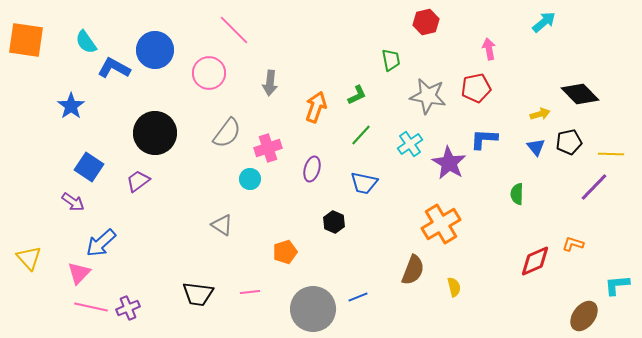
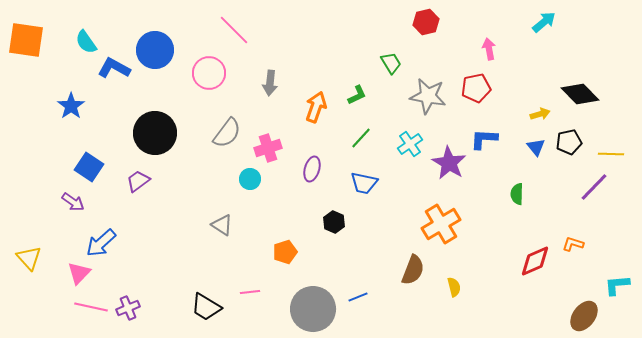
green trapezoid at (391, 60): moved 3 px down; rotated 20 degrees counterclockwise
green line at (361, 135): moved 3 px down
black trapezoid at (198, 294): moved 8 px right, 13 px down; rotated 24 degrees clockwise
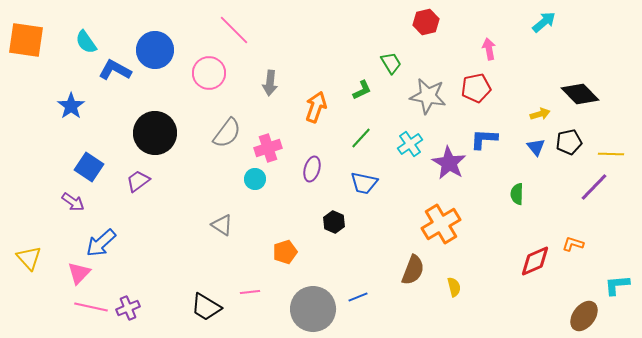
blue L-shape at (114, 68): moved 1 px right, 2 px down
green L-shape at (357, 95): moved 5 px right, 5 px up
cyan circle at (250, 179): moved 5 px right
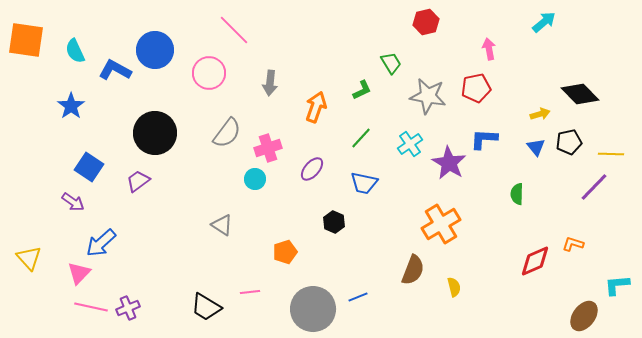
cyan semicircle at (86, 42): moved 11 px left, 9 px down; rotated 10 degrees clockwise
purple ellipse at (312, 169): rotated 25 degrees clockwise
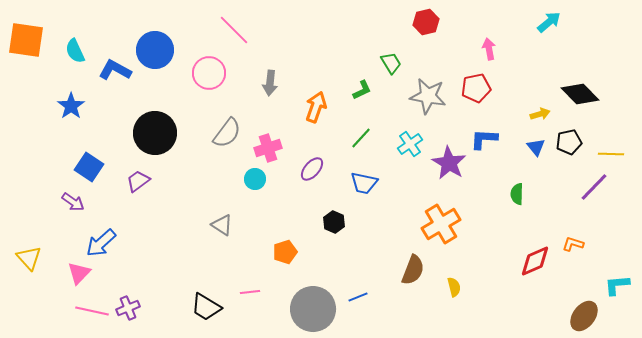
cyan arrow at (544, 22): moved 5 px right
pink line at (91, 307): moved 1 px right, 4 px down
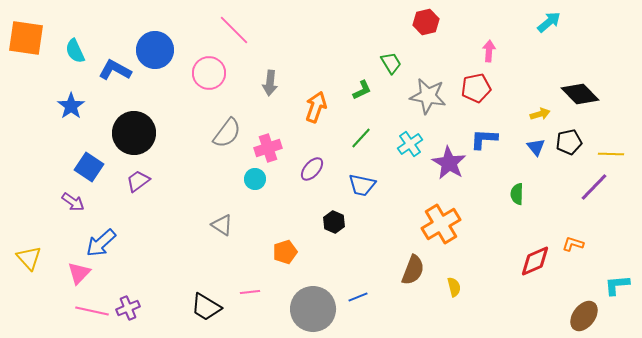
orange square at (26, 40): moved 2 px up
pink arrow at (489, 49): moved 2 px down; rotated 15 degrees clockwise
black circle at (155, 133): moved 21 px left
blue trapezoid at (364, 183): moved 2 px left, 2 px down
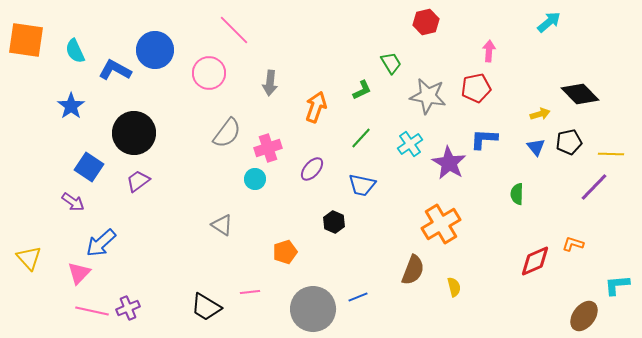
orange square at (26, 38): moved 2 px down
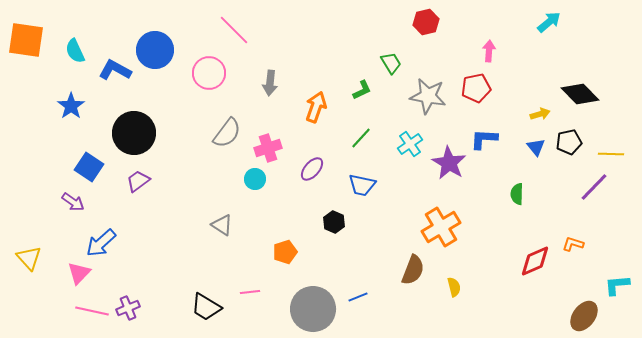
orange cross at (441, 224): moved 3 px down
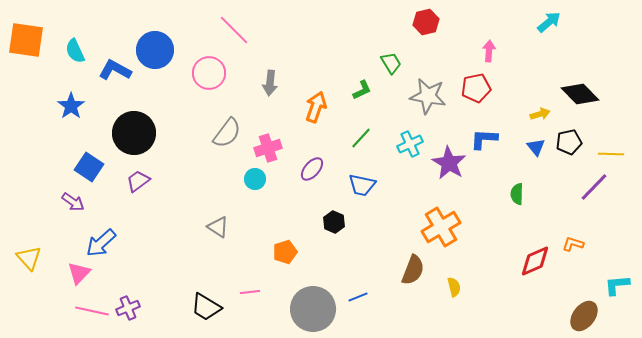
cyan cross at (410, 144): rotated 10 degrees clockwise
gray triangle at (222, 225): moved 4 px left, 2 px down
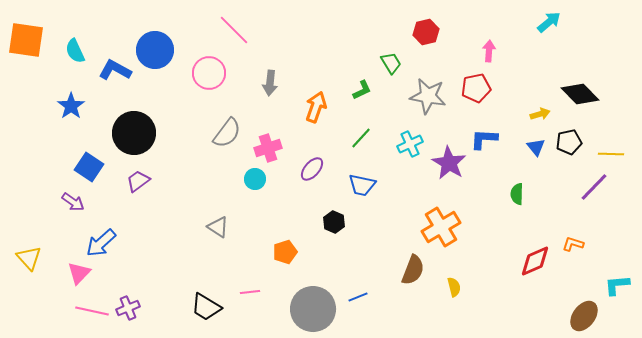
red hexagon at (426, 22): moved 10 px down
